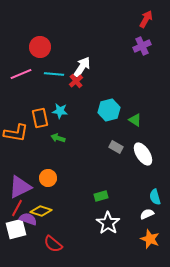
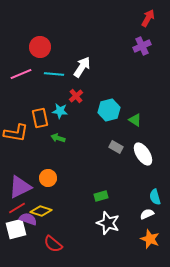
red arrow: moved 2 px right, 1 px up
red cross: moved 15 px down
red line: rotated 30 degrees clockwise
white star: rotated 15 degrees counterclockwise
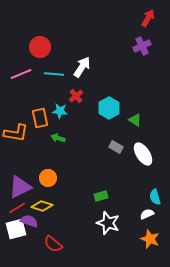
cyan hexagon: moved 2 px up; rotated 15 degrees counterclockwise
yellow diamond: moved 1 px right, 5 px up
purple semicircle: moved 1 px right, 2 px down
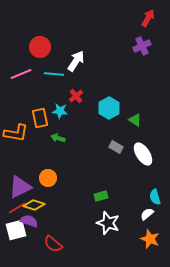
white arrow: moved 6 px left, 6 px up
yellow diamond: moved 8 px left, 1 px up
white semicircle: rotated 16 degrees counterclockwise
white square: moved 1 px down
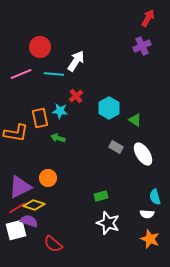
white semicircle: rotated 136 degrees counterclockwise
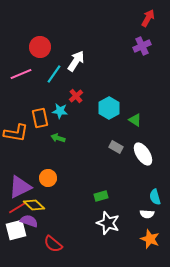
cyan line: rotated 60 degrees counterclockwise
yellow diamond: rotated 25 degrees clockwise
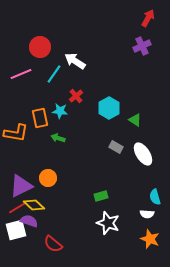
white arrow: moved 1 px left; rotated 90 degrees counterclockwise
purple triangle: moved 1 px right, 1 px up
